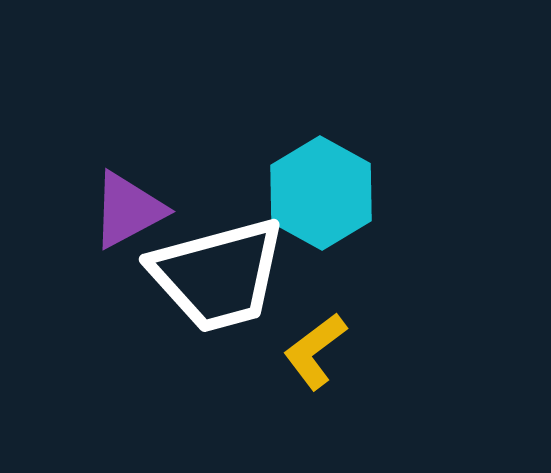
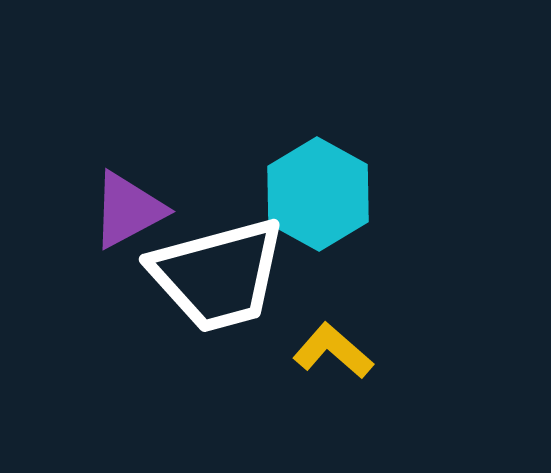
cyan hexagon: moved 3 px left, 1 px down
yellow L-shape: moved 18 px right; rotated 78 degrees clockwise
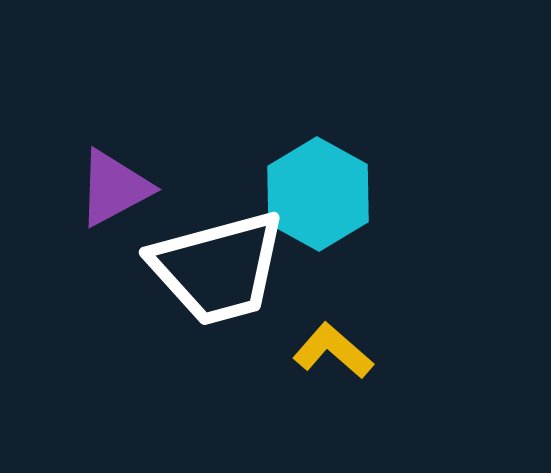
purple triangle: moved 14 px left, 22 px up
white trapezoid: moved 7 px up
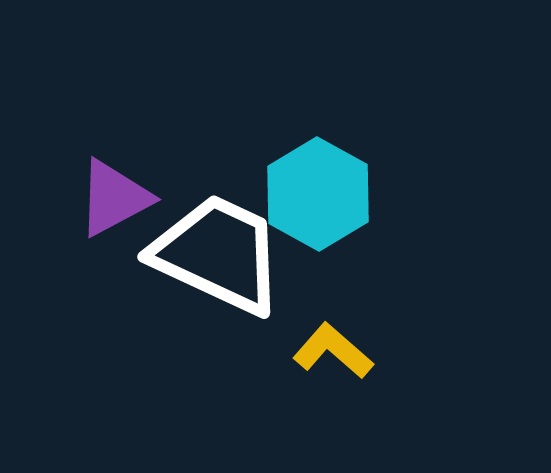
purple triangle: moved 10 px down
white trapezoid: moved 14 px up; rotated 140 degrees counterclockwise
